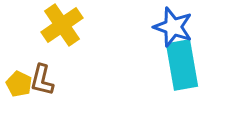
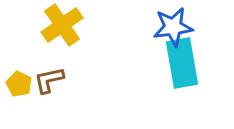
blue star: rotated 27 degrees counterclockwise
cyan rectangle: moved 2 px up
brown L-shape: moved 7 px right; rotated 64 degrees clockwise
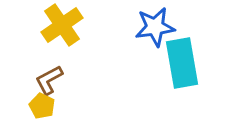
blue star: moved 18 px left
brown L-shape: rotated 16 degrees counterclockwise
yellow pentagon: moved 23 px right, 22 px down
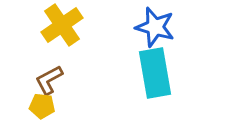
blue star: rotated 24 degrees clockwise
cyan rectangle: moved 27 px left, 10 px down
yellow pentagon: rotated 20 degrees counterclockwise
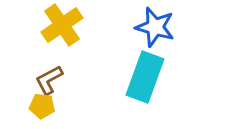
cyan rectangle: moved 10 px left, 4 px down; rotated 30 degrees clockwise
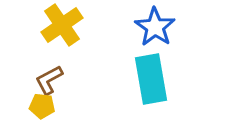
blue star: rotated 18 degrees clockwise
cyan rectangle: moved 6 px right, 2 px down; rotated 30 degrees counterclockwise
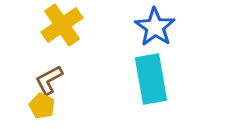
yellow pentagon: rotated 20 degrees clockwise
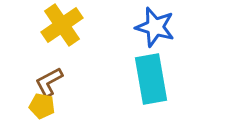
blue star: rotated 18 degrees counterclockwise
brown L-shape: moved 2 px down
yellow pentagon: rotated 15 degrees counterclockwise
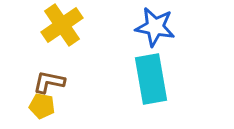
blue star: rotated 6 degrees counterclockwise
brown L-shape: rotated 40 degrees clockwise
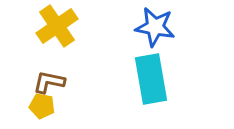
yellow cross: moved 5 px left, 1 px down
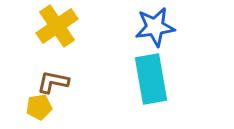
blue star: rotated 18 degrees counterclockwise
brown L-shape: moved 4 px right
yellow pentagon: moved 3 px left, 1 px down; rotated 20 degrees counterclockwise
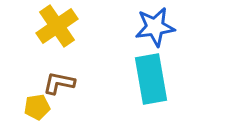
brown L-shape: moved 6 px right, 1 px down
yellow pentagon: moved 2 px left
